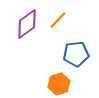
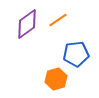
orange line: rotated 12 degrees clockwise
orange hexagon: moved 3 px left, 5 px up
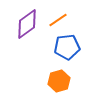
blue pentagon: moved 9 px left, 7 px up
orange hexagon: moved 3 px right, 2 px down
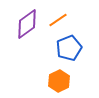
blue pentagon: moved 2 px right, 1 px down; rotated 15 degrees counterclockwise
orange hexagon: rotated 10 degrees counterclockwise
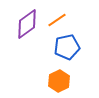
orange line: moved 1 px left
blue pentagon: moved 2 px left, 1 px up; rotated 10 degrees clockwise
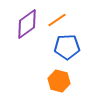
blue pentagon: rotated 10 degrees clockwise
orange hexagon: rotated 20 degrees counterclockwise
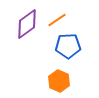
blue pentagon: moved 1 px right, 1 px up
orange hexagon: rotated 10 degrees clockwise
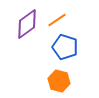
blue pentagon: moved 3 px left, 1 px down; rotated 20 degrees clockwise
orange hexagon: rotated 10 degrees counterclockwise
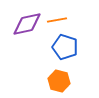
orange line: rotated 24 degrees clockwise
purple diamond: rotated 24 degrees clockwise
